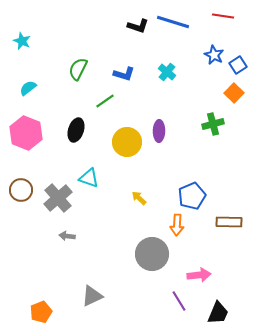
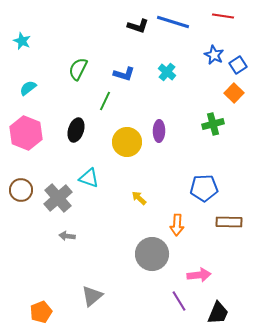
green line: rotated 30 degrees counterclockwise
blue pentagon: moved 12 px right, 8 px up; rotated 20 degrees clockwise
gray triangle: rotated 15 degrees counterclockwise
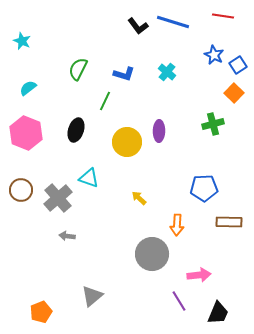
black L-shape: rotated 35 degrees clockwise
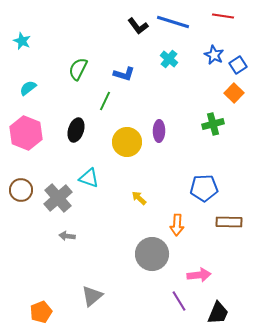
cyan cross: moved 2 px right, 13 px up
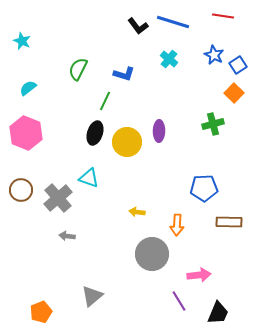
black ellipse: moved 19 px right, 3 px down
yellow arrow: moved 2 px left, 14 px down; rotated 35 degrees counterclockwise
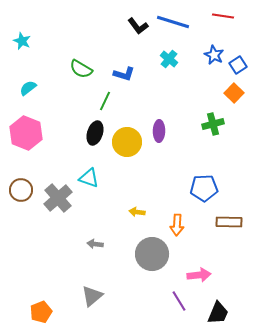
green semicircle: moved 3 px right; rotated 85 degrees counterclockwise
gray arrow: moved 28 px right, 8 px down
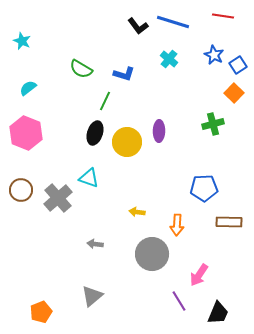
pink arrow: rotated 130 degrees clockwise
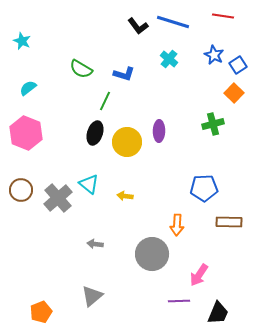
cyan triangle: moved 6 px down; rotated 20 degrees clockwise
yellow arrow: moved 12 px left, 16 px up
purple line: rotated 60 degrees counterclockwise
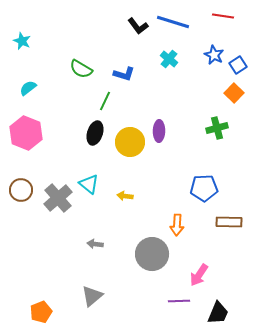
green cross: moved 4 px right, 4 px down
yellow circle: moved 3 px right
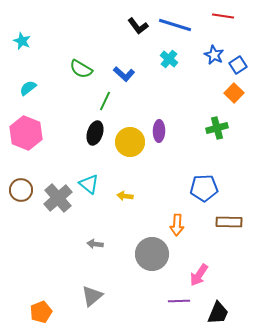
blue line: moved 2 px right, 3 px down
blue L-shape: rotated 25 degrees clockwise
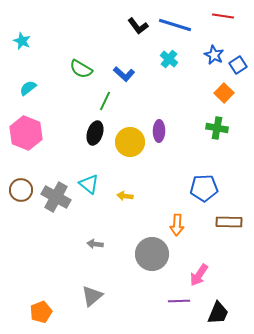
orange square: moved 10 px left
green cross: rotated 25 degrees clockwise
gray cross: moved 2 px left, 1 px up; rotated 20 degrees counterclockwise
